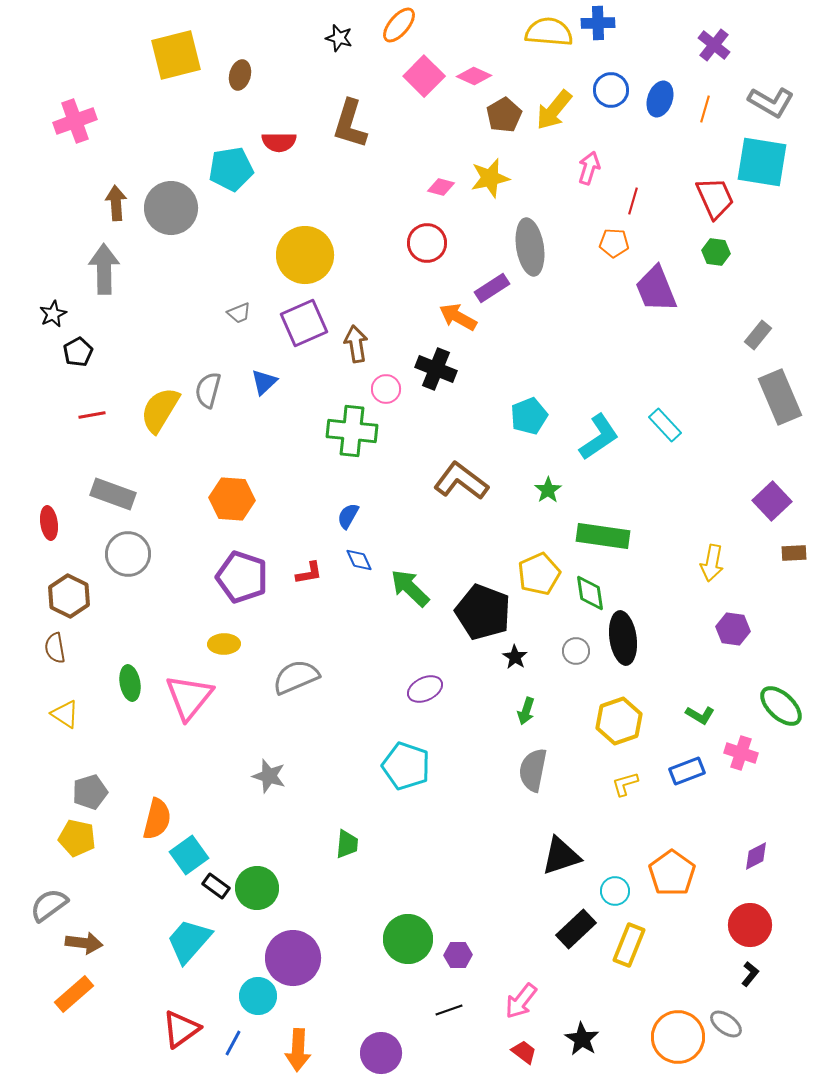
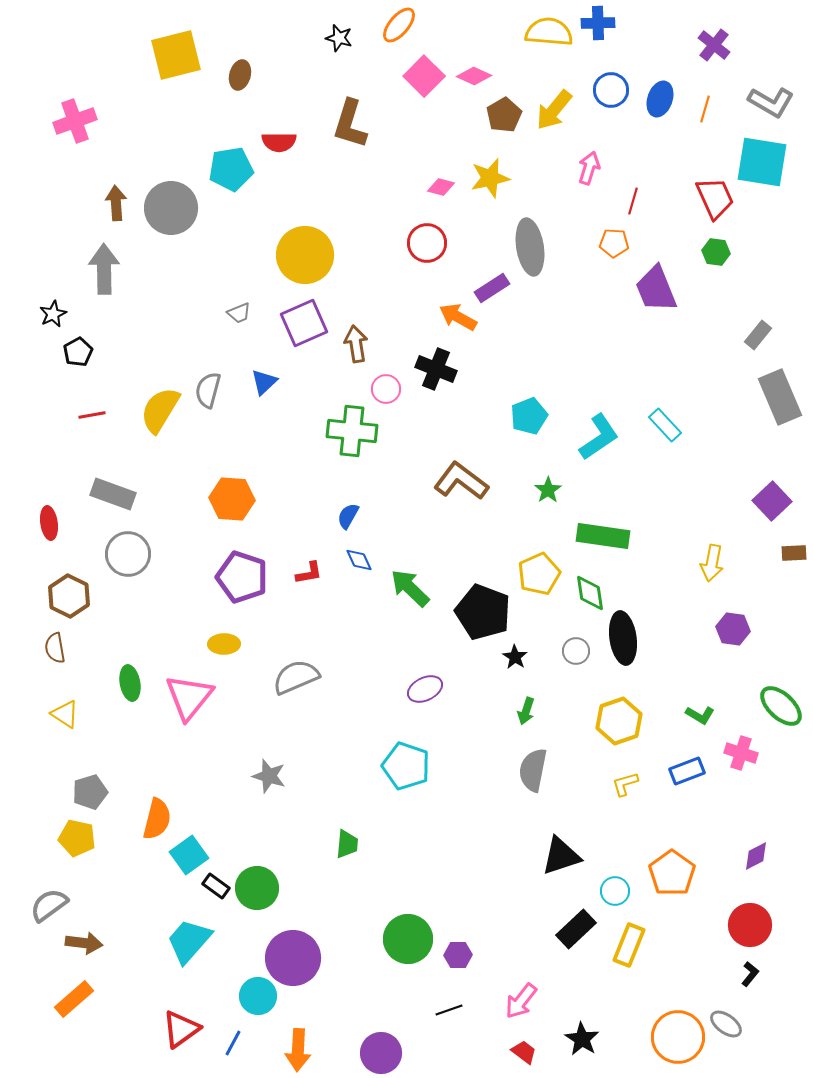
orange rectangle at (74, 994): moved 5 px down
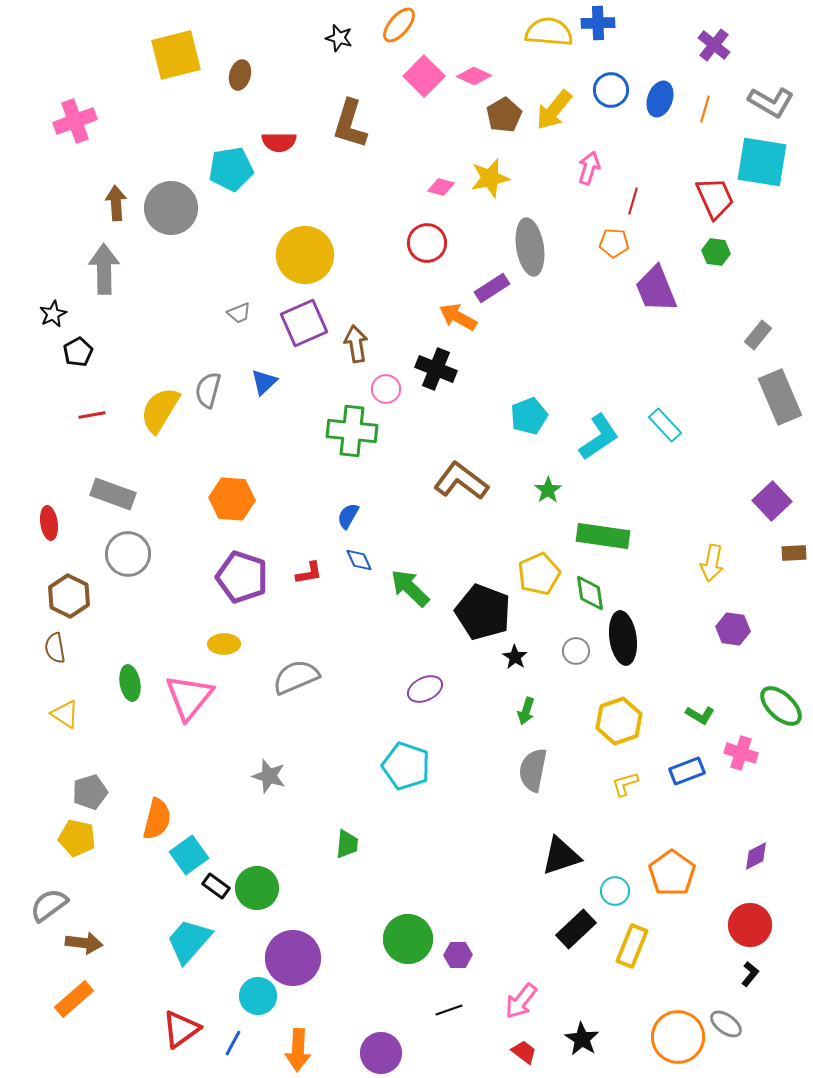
yellow rectangle at (629, 945): moved 3 px right, 1 px down
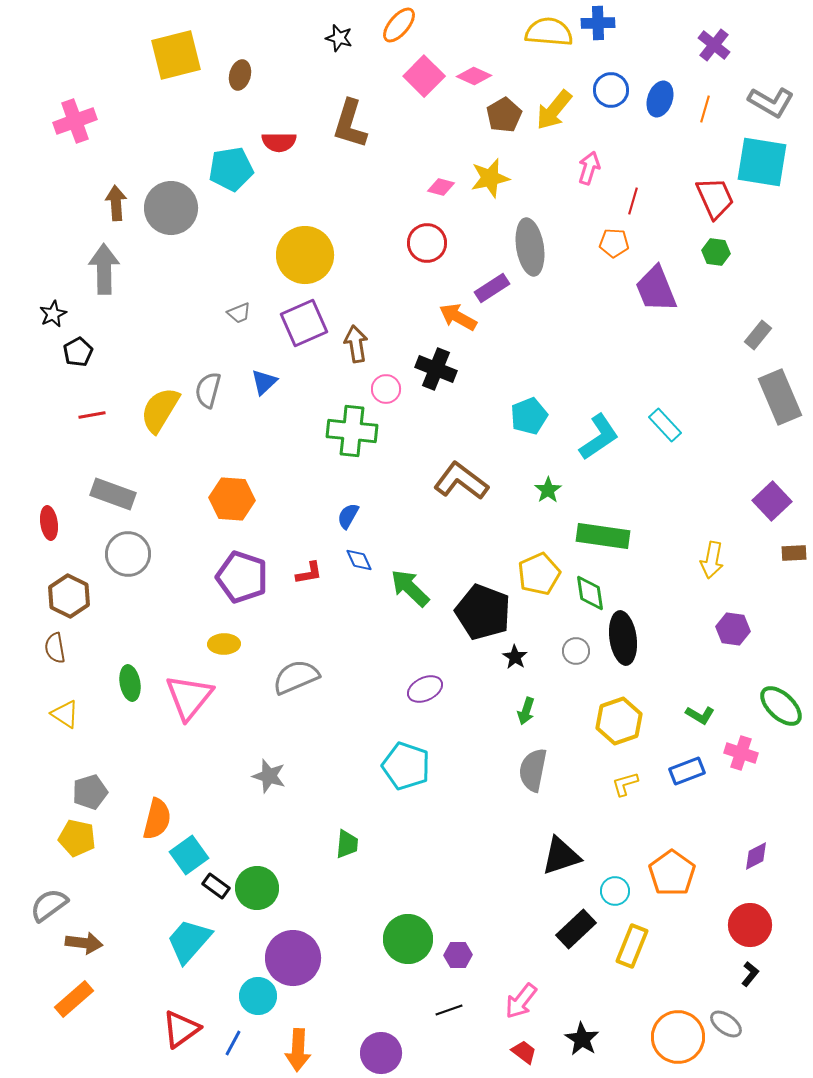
yellow arrow at (712, 563): moved 3 px up
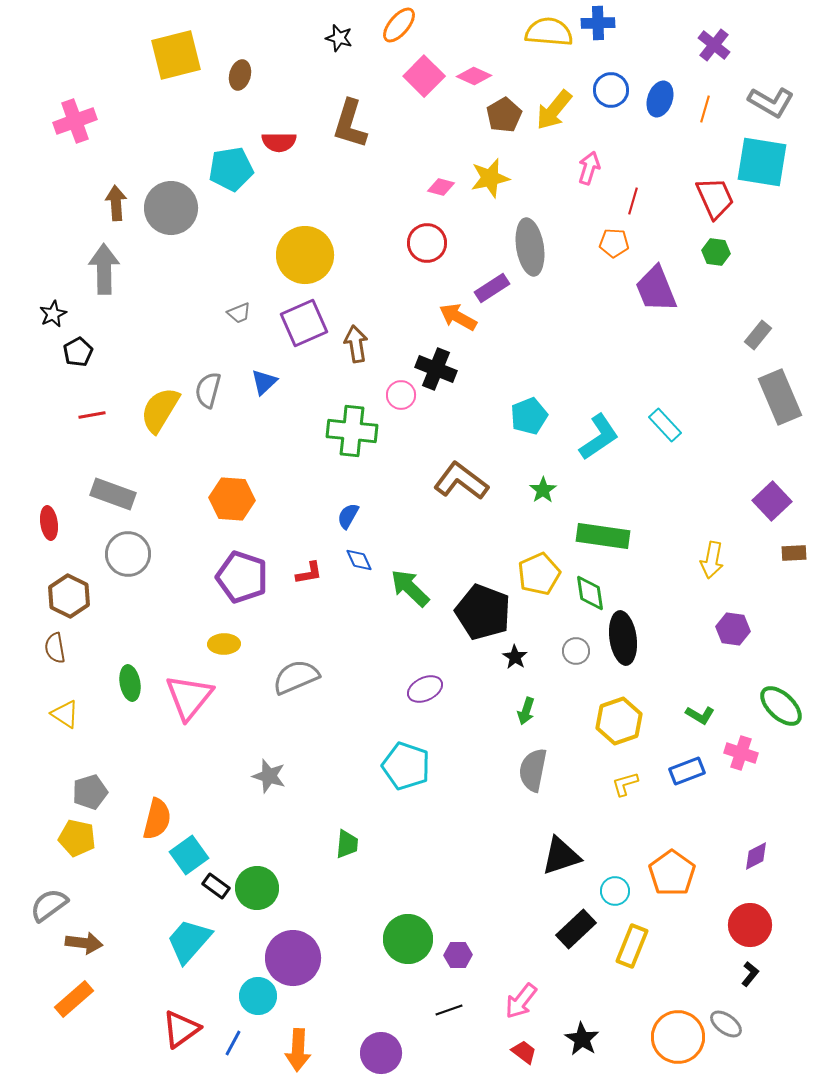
pink circle at (386, 389): moved 15 px right, 6 px down
green star at (548, 490): moved 5 px left
